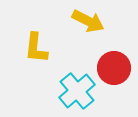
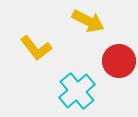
yellow L-shape: rotated 44 degrees counterclockwise
red circle: moved 5 px right, 7 px up
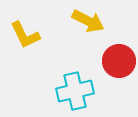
yellow L-shape: moved 11 px left, 13 px up; rotated 12 degrees clockwise
cyan cross: moved 2 px left; rotated 27 degrees clockwise
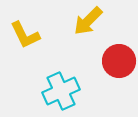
yellow arrow: rotated 108 degrees clockwise
cyan cross: moved 14 px left; rotated 12 degrees counterclockwise
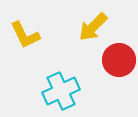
yellow arrow: moved 5 px right, 6 px down
red circle: moved 1 px up
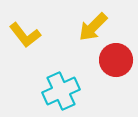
yellow L-shape: rotated 12 degrees counterclockwise
red circle: moved 3 px left
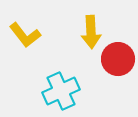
yellow arrow: moved 2 px left, 5 px down; rotated 48 degrees counterclockwise
red circle: moved 2 px right, 1 px up
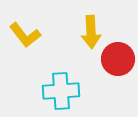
cyan cross: rotated 21 degrees clockwise
